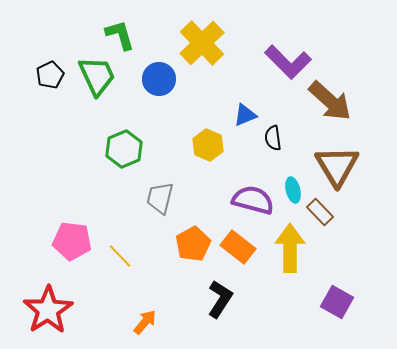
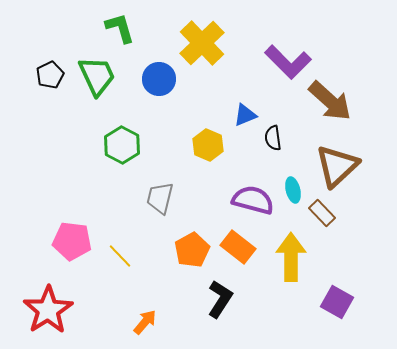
green L-shape: moved 7 px up
green hexagon: moved 2 px left, 4 px up; rotated 9 degrees counterclockwise
brown triangle: rotated 18 degrees clockwise
brown rectangle: moved 2 px right, 1 px down
orange pentagon: moved 1 px left, 6 px down
yellow arrow: moved 1 px right, 9 px down
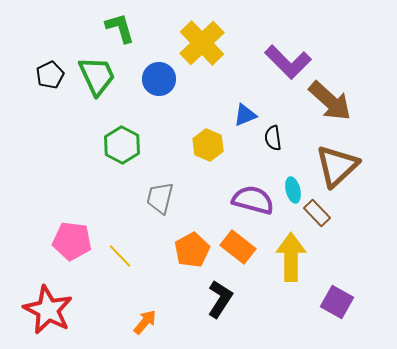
brown rectangle: moved 5 px left
red star: rotated 12 degrees counterclockwise
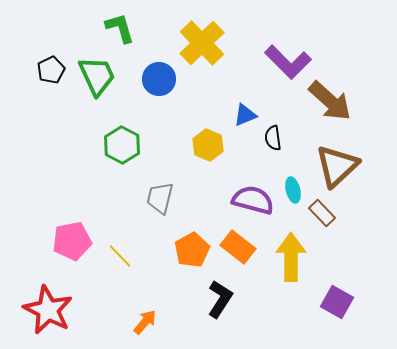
black pentagon: moved 1 px right, 5 px up
brown rectangle: moved 5 px right
pink pentagon: rotated 18 degrees counterclockwise
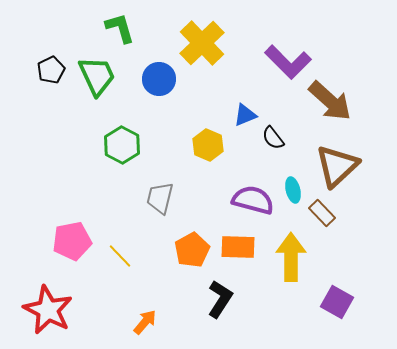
black semicircle: rotated 30 degrees counterclockwise
orange rectangle: rotated 36 degrees counterclockwise
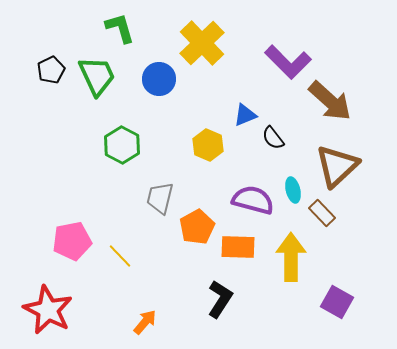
orange pentagon: moved 5 px right, 23 px up
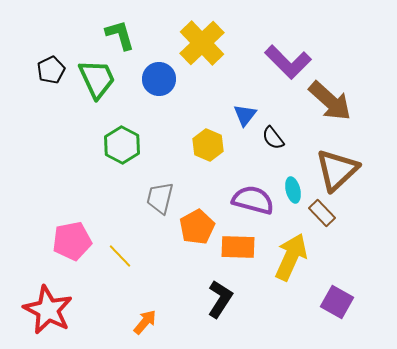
green L-shape: moved 7 px down
green trapezoid: moved 3 px down
blue triangle: rotated 30 degrees counterclockwise
brown triangle: moved 4 px down
yellow arrow: rotated 24 degrees clockwise
